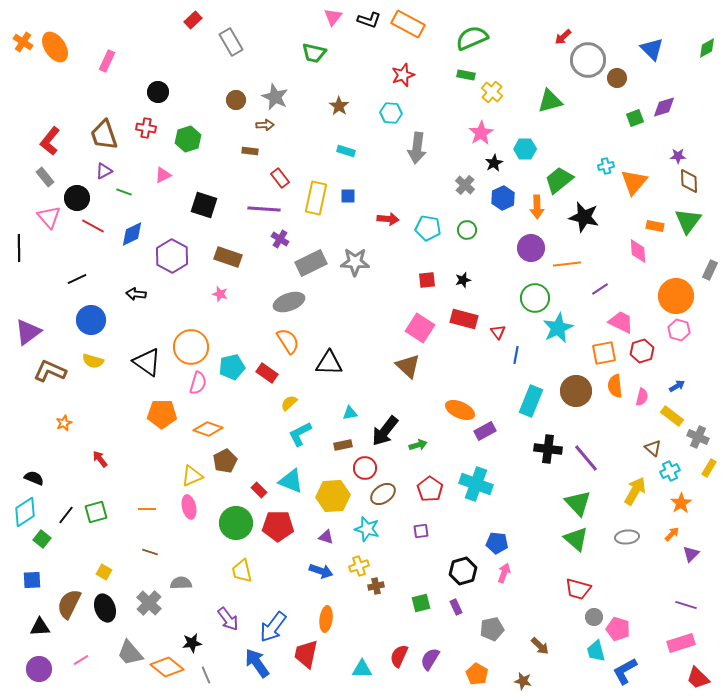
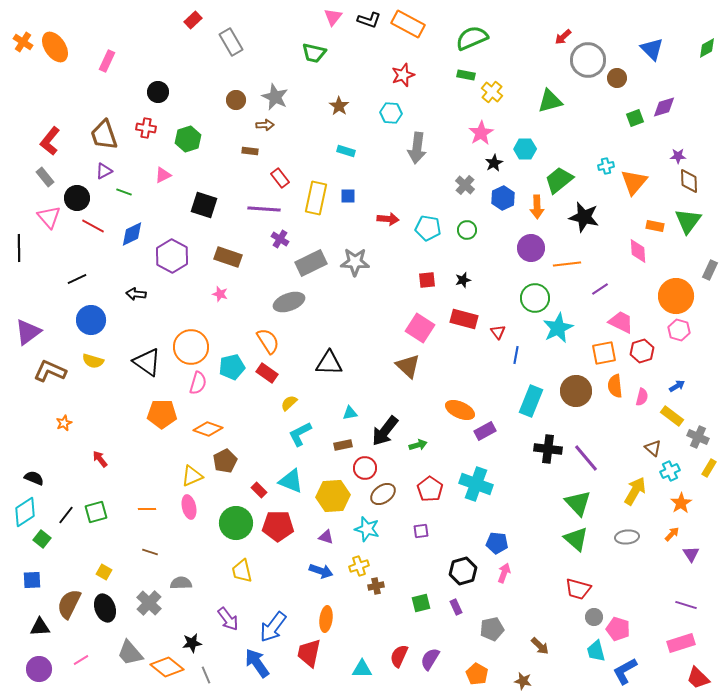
orange semicircle at (288, 341): moved 20 px left
purple triangle at (691, 554): rotated 18 degrees counterclockwise
red trapezoid at (306, 654): moved 3 px right, 1 px up
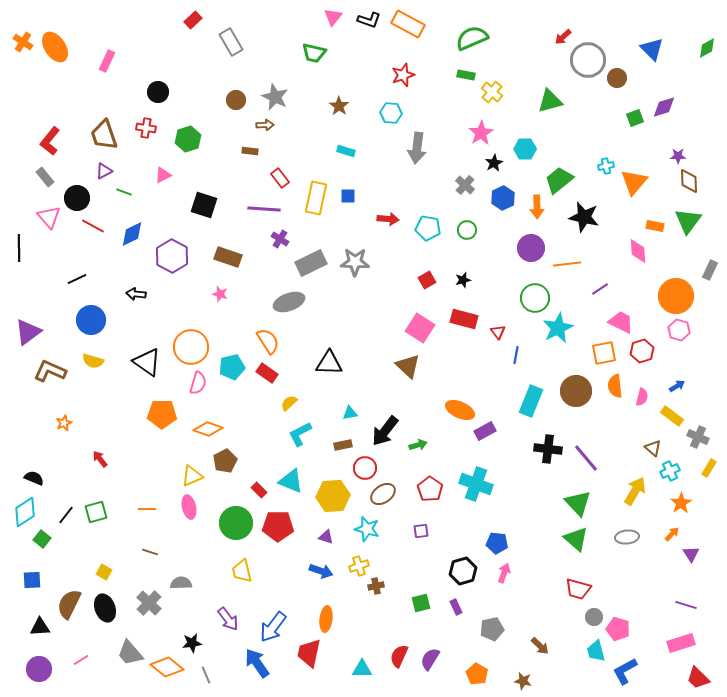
red square at (427, 280): rotated 24 degrees counterclockwise
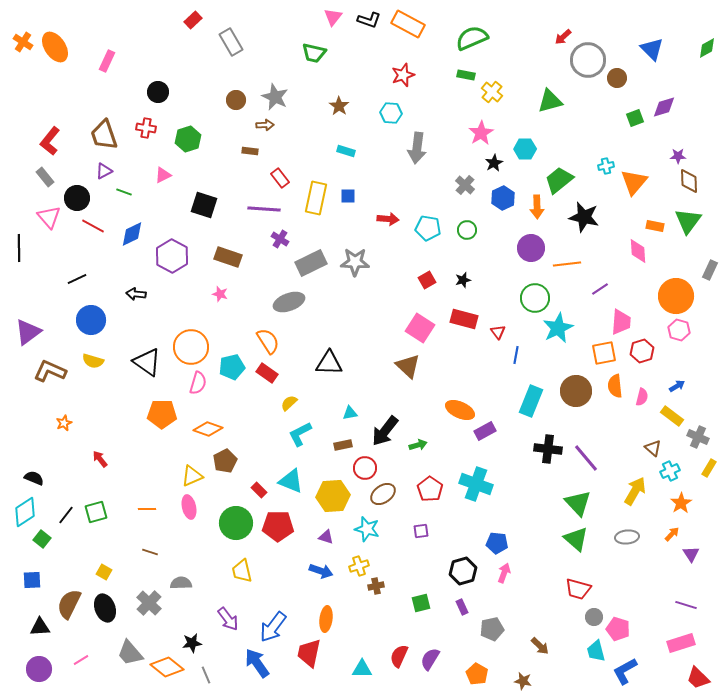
pink trapezoid at (621, 322): rotated 68 degrees clockwise
purple rectangle at (456, 607): moved 6 px right
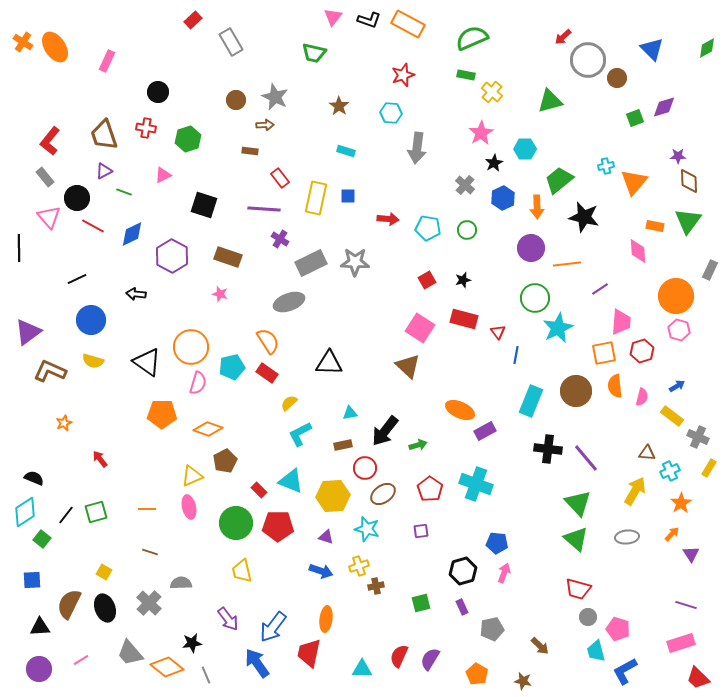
brown triangle at (653, 448): moved 6 px left, 5 px down; rotated 36 degrees counterclockwise
gray circle at (594, 617): moved 6 px left
